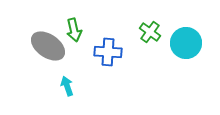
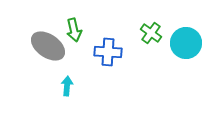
green cross: moved 1 px right, 1 px down
cyan arrow: rotated 24 degrees clockwise
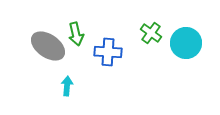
green arrow: moved 2 px right, 4 px down
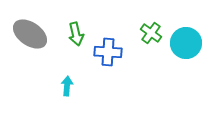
gray ellipse: moved 18 px left, 12 px up
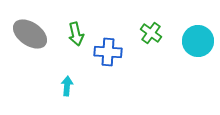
cyan circle: moved 12 px right, 2 px up
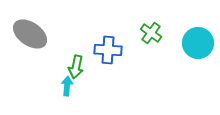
green arrow: moved 33 px down; rotated 25 degrees clockwise
cyan circle: moved 2 px down
blue cross: moved 2 px up
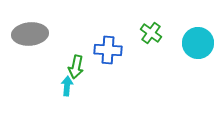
gray ellipse: rotated 40 degrees counterclockwise
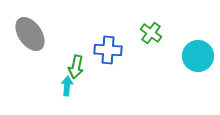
gray ellipse: rotated 60 degrees clockwise
cyan circle: moved 13 px down
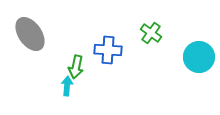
cyan circle: moved 1 px right, 1 px down
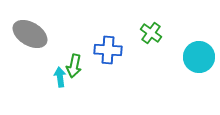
gray ellipse: rotated 24 degrees counterclockwise
green arrow: moved 2 px left, 1 px up
cyan arrow: moved 7 px left, 9 px up; rotated 12 degrees counterclockwise
